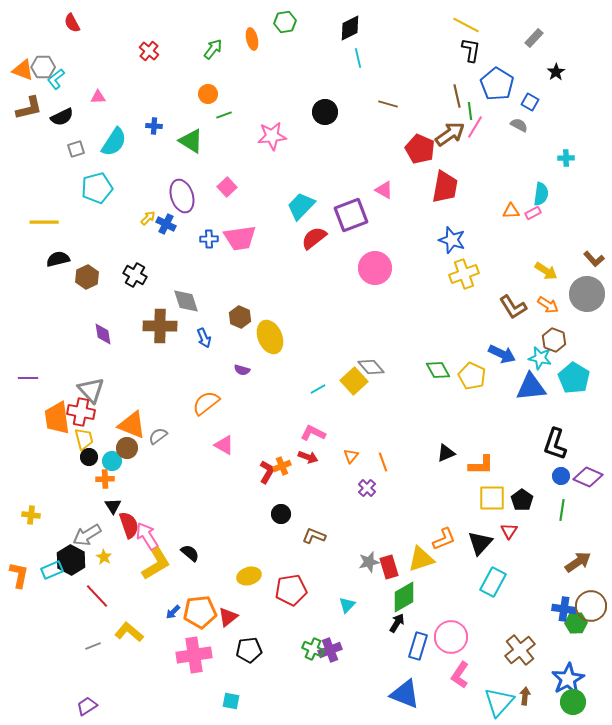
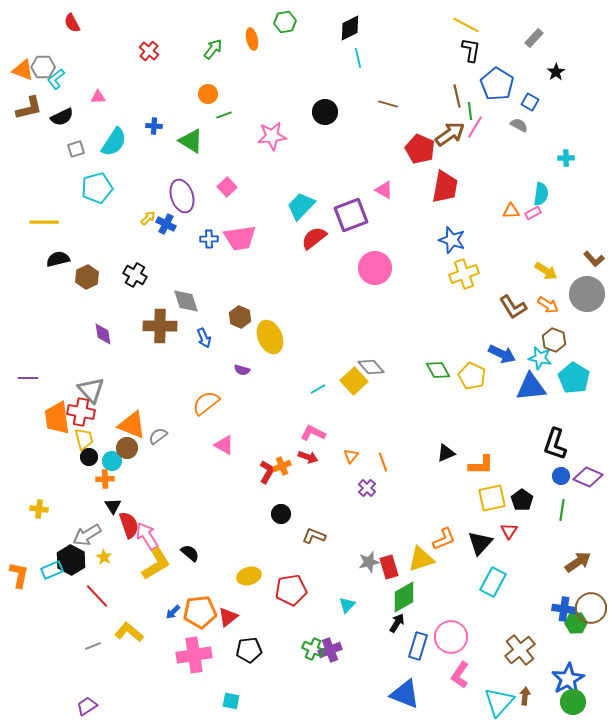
yellow square at (492, 498): rotated 12 degrees counterclockwise
yellow cross at (31, 515): moved 8 px right, 6 px up
brown circle at (591, 606): moved 2 px down
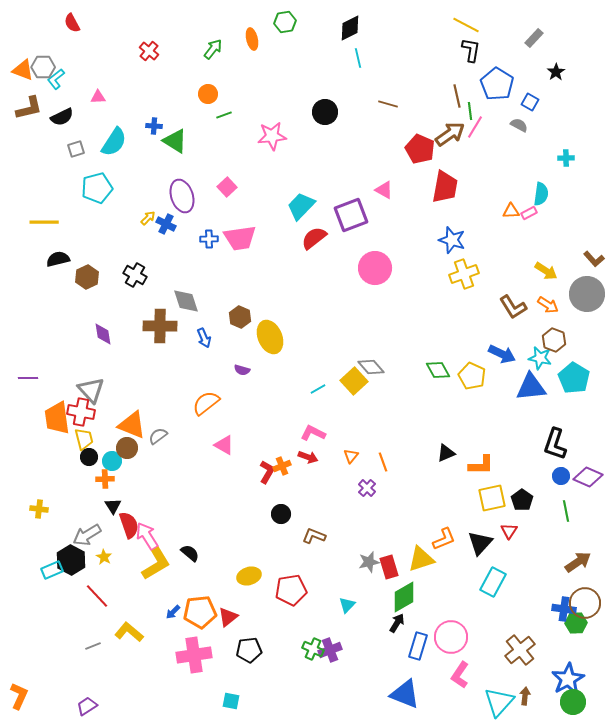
green triangle at (191, 141): moved 16 px left
pink rectangle at (533, 213): moved 4 px left
green line at (562, 510): moved 4 px right, 1 px down; rotated 20 degrees counterclockwise
orange L-shape at (19, 575): moved 121 px down; rotated 12 degrees clockwise
brown circle at (591, 608): moved 6 px left, 5 px up
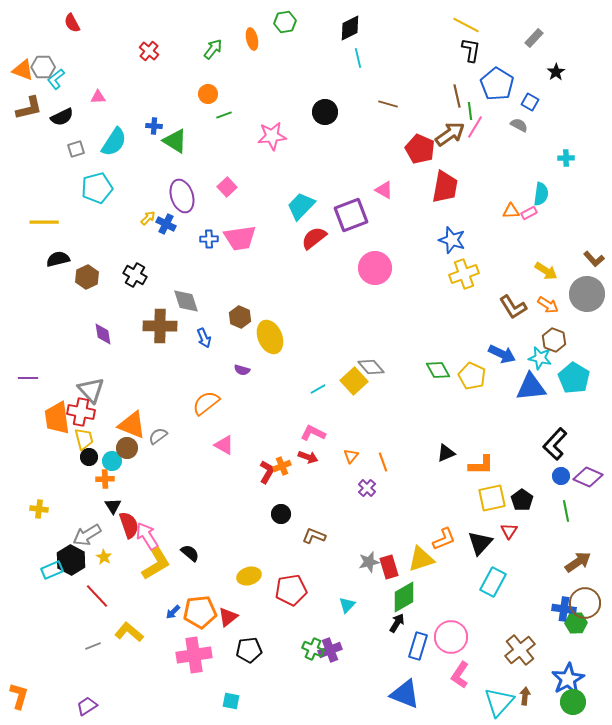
black L-shape at (555, 444): rotated 24 degrees clockwise
orange L-shape at (19, 696): rotated 8 degrees counterclockwise
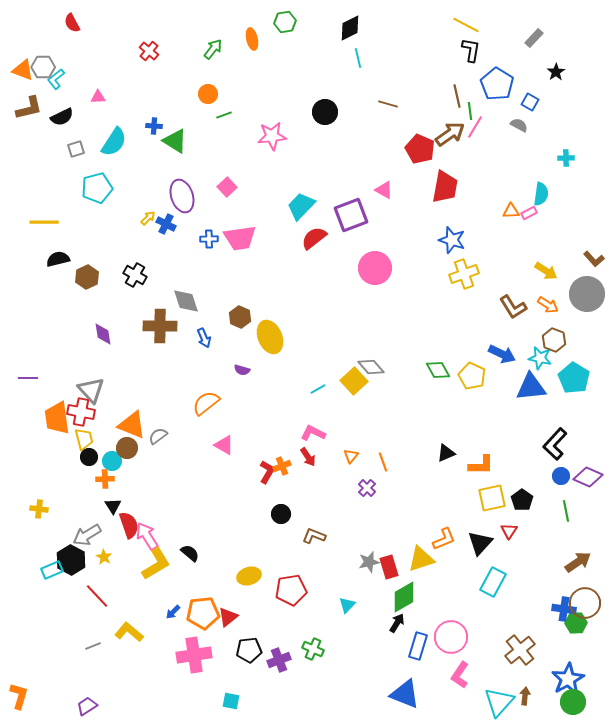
red arrow at (308, 457): rotated 36 degrees clockwise
orange pentagon at (200, 612): moved 3 px right, 1 px down
purple cross at (330, 650): moved 51 px left, 10 px down
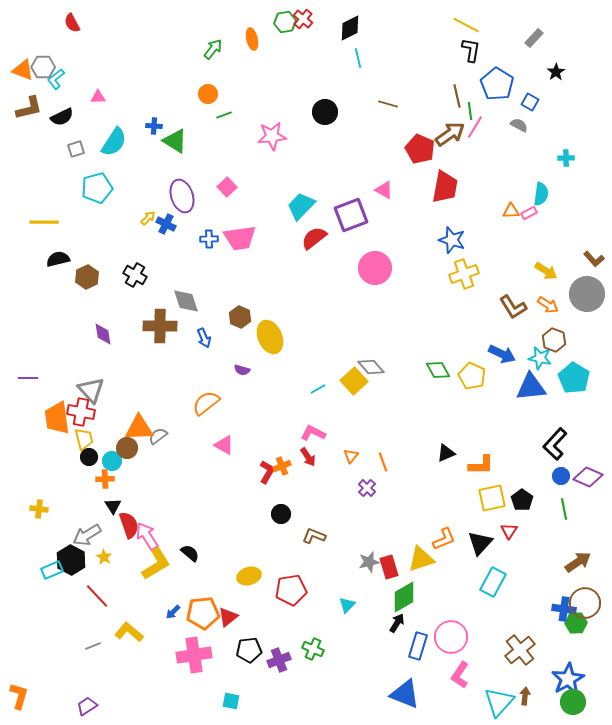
red cross at (149, 51): moved 154 px right, 32 px up
orange triangle at (132, 425): moved 7 px right, 3 px down; rotated 24 degrees counterclockwise
green line at (566, 511): moved 2 px left, 2 px up
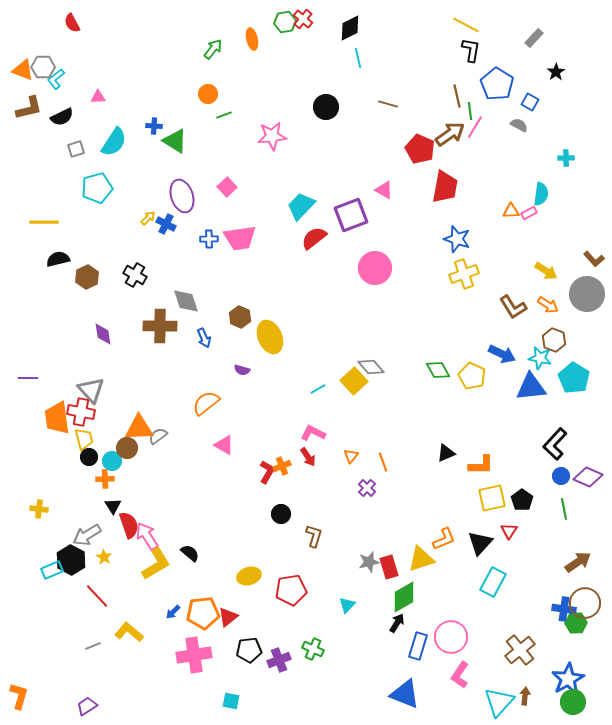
black circle at (325, 112): moved 1 px right, 5 px up
blue star at (452, 240): moved 5 px right, 1 px up
brown L-shape at (314, 536): rotated 85 degrees clockwise
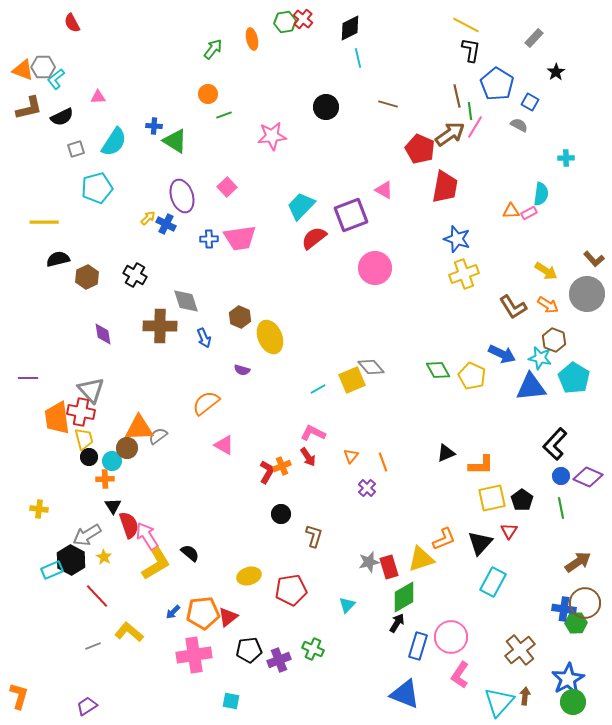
yellow square at (354, 381): moved 2 px left, 1 px up; rotated 20 degrees clockwise
green line at (564, 509): moved 3 px left, 1 px up
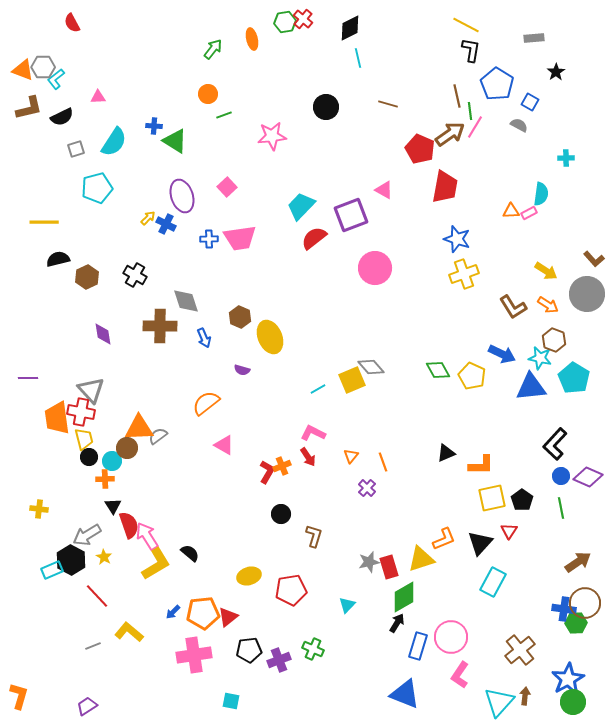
gray rectangle at (534, 38): rotated 42 degrees clockwise
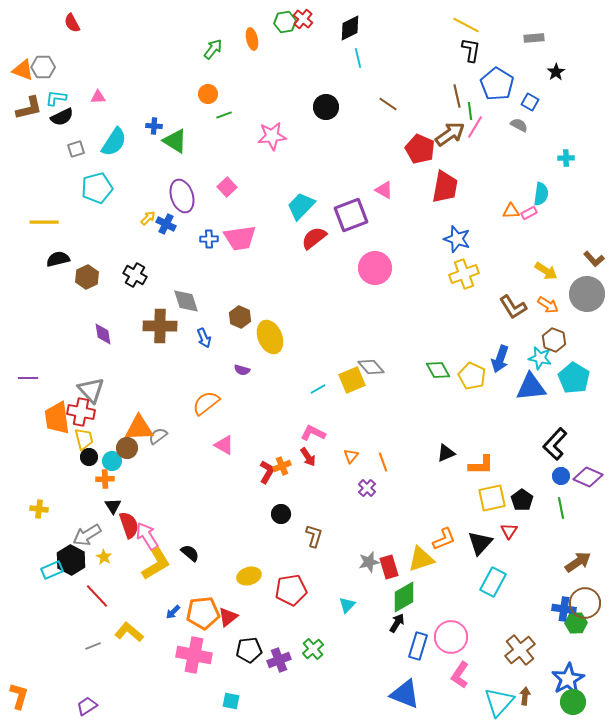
cyan L-shape at (56, 79): moved 19 px down; rotated 45 degrees clockwise
brown line at (388, 104): rotated 18 degrees clockwise
blue arrow at (502, 354): moved 2 px left, 5 px down; rotated 84 degrees clockwise
green cross at (313, 649): rotated 25 degrees clockwise
pink cross at (194, 655): rotated 20 degrees clockwise
